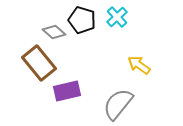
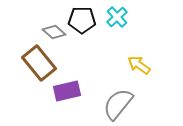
black pentagon: rotated 16 degrees counterclockwise
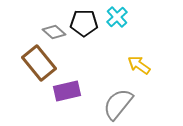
black pentagon: moved 2 px right, 3 px down
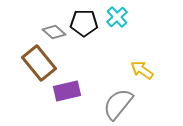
yellow arrow: moved 3 px right, 5 px down
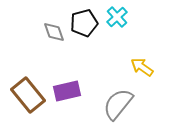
black pentagon: rotated 16 degrees counterclockwise
gray diamond: rotated 30 degrees clockwise
brown rectangle: moved 11 px left, 32 px down
yellow arrow: moved 3 px up
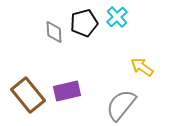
gray diamond: rotated 15 degrees clockwise
gray semicircle: moved 3 px right, 1 px down
